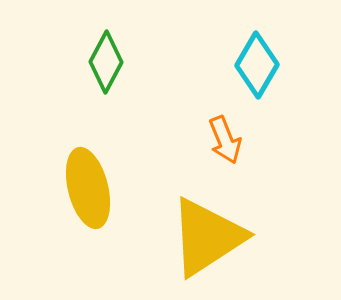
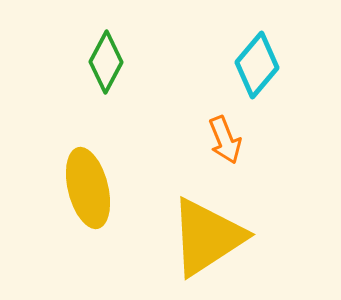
cyan diamond: rotated 10 degrees clockwise
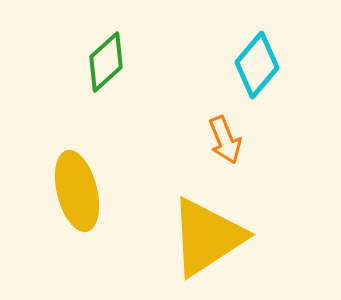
green diamond: rotated 20 degrees clockwise
yellow ellipse: moved 11 px left, 3 px down
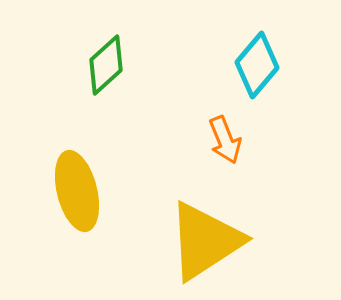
green diamond: moved 3 px down
yellow triangle: moved 2 px left, 4 px down
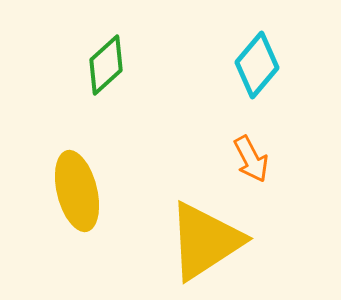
orange arrow: moved 26 px right, 19 px down; rotated 6 degrees counterclockwise
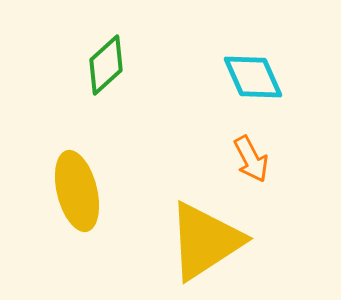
cyan diamond: moved 4 px left, 12 px down; rotated 64 degrees counterclockwise
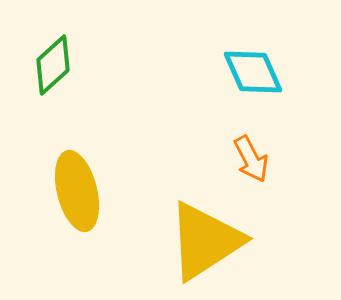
green diamond: moved 53 px left
cyan diamond: moved 5 px up
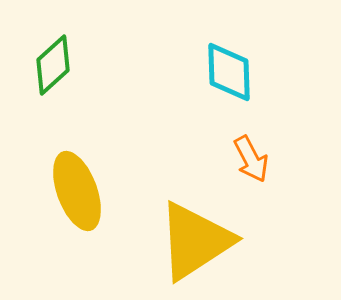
cyan diamond: moved 24 px left; rotated 22 degrees clockwise
yellow ellipse: rotated 6 degrees counterclockwise
yellow triangle: moved 10 px left
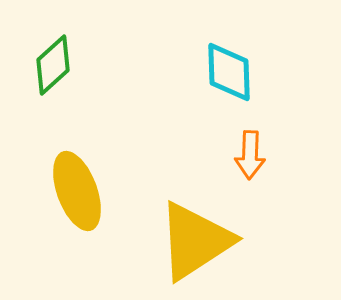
orange arrow: moved 1 px left, 4 px up; rotated 30 degrees clockwise
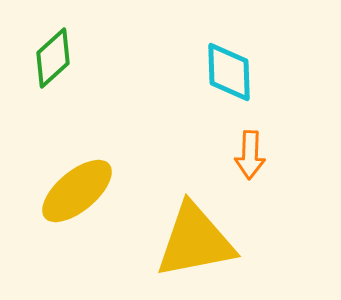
green diamond: moved 7 px up
yellow ellipse: rotated 70 degrees clockwise
yellow triangle: rotated 22 degrees clockwise
